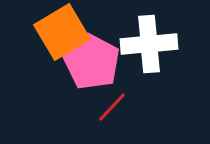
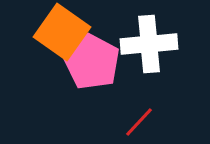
orange square: rotated 24 degrees counterclockwise
red line: moved 27 px right, 15 px down
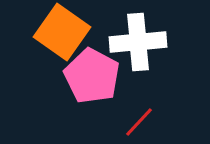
white cross: moved 11 px left, 2 px up
pink pentagon: moved 14 px down
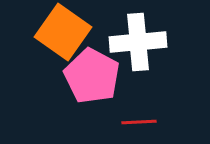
orange square: moved 1 px right
red line: rotated 44 degrees clockwise
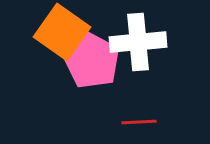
orange square: moved 1 px left
pink pentagon: moved 15 px up
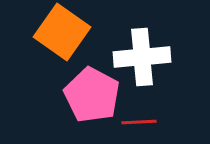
white cross: moved 4 px right, 15 px down
pink pentagon: moved 34 px down
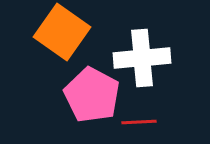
white cross: moved 1 px down
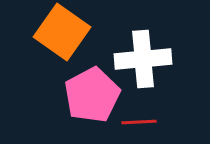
white cross: moved 1 px right, 1 px down
pink pentagon: rotated 16 degrees clockwise
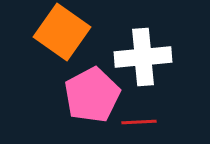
white cross: moved 2 px up
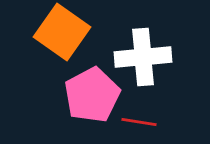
red line: rotated 12 degrees clockwise
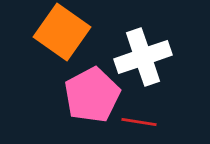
white cross: rotated 14 degrees counterclockwise
